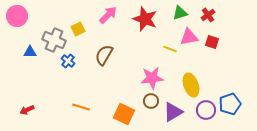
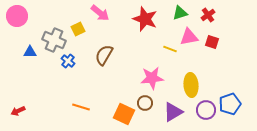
pink arrow: moved 8 px left, 2 px up; rotated 84 degrees clockwise
yellow ellipse: rotated 15 degrees clockwise
brown circle: moved 6 px left, 2 px down
red arrow: moved 9 px left, 1 px down
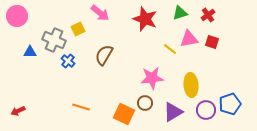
pink triangle: moved 2 px down
yellow line: rotated 16 degrees clockwise
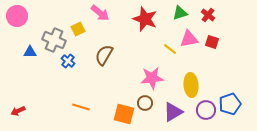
red cross: rotated 16 degrees counterclockwise
orange square: rotated 10 degrees counterclockwise
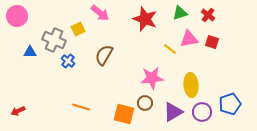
purple circle: moved 4 px left, 2 px down
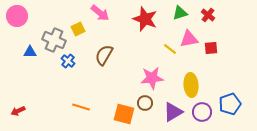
red square: moved 1 px left, 6 px down; rotated 24 degrees counterclockwise
